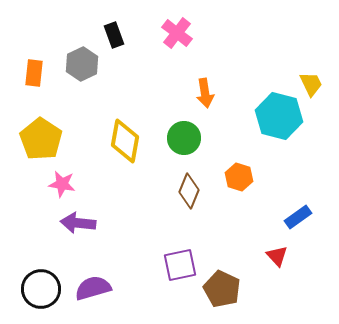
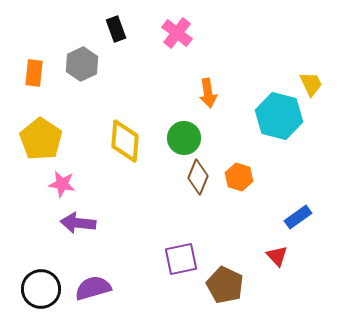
black rectangle: moved 2 px right, 6 px up
orange arrow: moved 3 px right
yellow diamond: rotated 6 degrees counterclockwise
brown diamond: moved 9 px right, 14 px up
purple square: moved 1 px right, 6 px up
brown pentagon: moved 3 px right, 4 px up
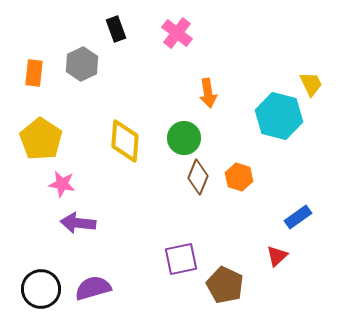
red triangle: rotated 30 degrees clockwise
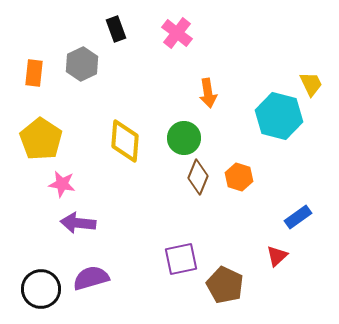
purple semicircle: moved 2 px left, 10 px up
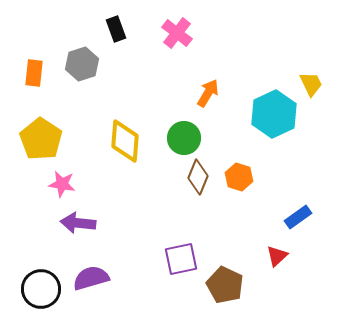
gray hexagon: rotated 8 degrees clockwise
orange arrow: rotated 140 degrees counterclockwise
cyan hexagon: moved 5 px left, 2 px up; rotated 21 degrees clockwise
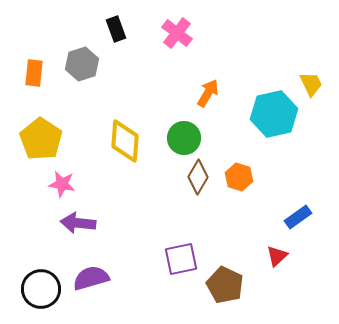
cyan hexagon: rotated 12 degrees clockwise
brown diamond: rotated 8 degrees clockwise
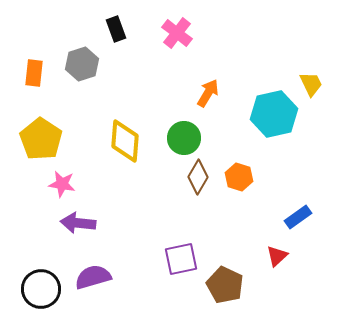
purple semicircle: moved 2 px right, 1 px up
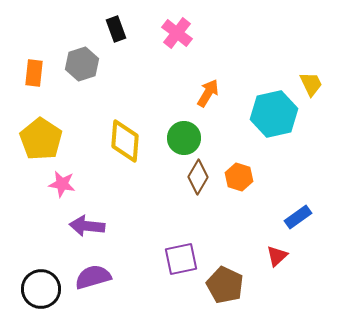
purple arrow: moved 9 px right, 3 px down
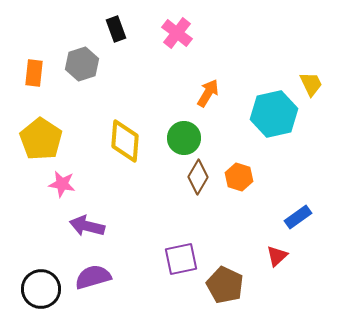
purple arrow: rotated 8 degrees clockwise
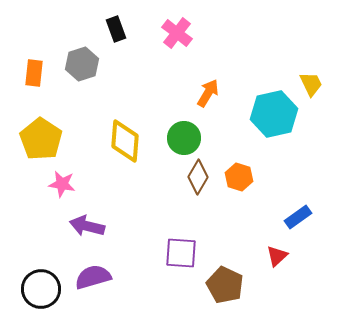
purple square: moved 6 px up; rotated 16 degrees clockwise
